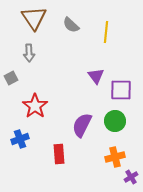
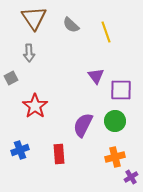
yellow line: rotated 25 degrees counterclockwise
purple semicircle: moved 1 px right
blue cross: moved 11 px down
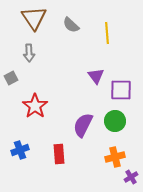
yellow line: moved 1 px right, 1 px down; rotated 15 degrees clockwise
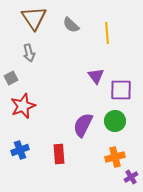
gray arrow: rotated 12 degrees counterclockwise
red star: moved 12 px left; rotated 15 degrees clockwise
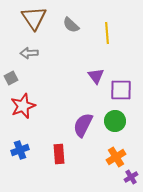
gray arrow: rotated 102 degrees clockwise
orange cross: moved 1 px right; rotated 18 degrees counterclockwise
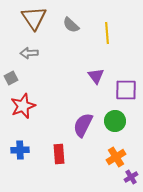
purple square: moved 5 px right
blue cross: rotated 18 degrees clockwise
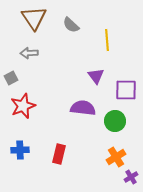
yellow line: moved 7 px down
purple semicircle: moved 17 px up; rotated 70 degrees clockwise
red rectangle: rotated 18 degrees clockwise
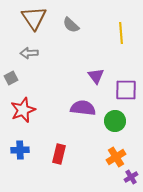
yellow line: moved 14 px right, 7 px up
red star: moved 4 px down
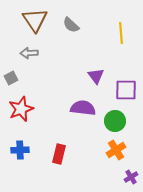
brown triangle: moved 1 px right, 2 px down
red star: moved 2 px left, 1 px up
orange cross: moved 7 px up
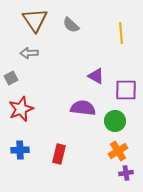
purple triangle: rotated 24 degrees counterclockwise
orange cross: moved 2 px right, 1 px down
purple cross: moved 5 px left, 4 px up; rotated 24 degrees clockwise
